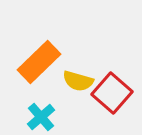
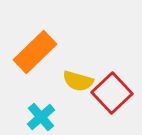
orange rectangle: moved 4 px left, 10 px up
red square: rotated 6 degrees clockwise
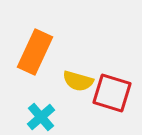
orange rectangle: rotated 21 degrees counterclockwise
red square: rotated 30 degrees counterclockwise
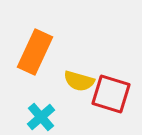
yellow semicircle: moved 1 px right
red square: moved 1 px left, 1 px down
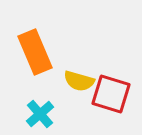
orange rectangle: rotated 48 degrees counterclockwise
cyan cross: moved 1 px left, 3 px up
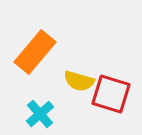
orange rectangle: rotated 63 degrees clockwise
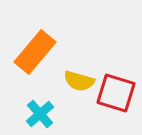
red square: moved 5 px right, 1 px up
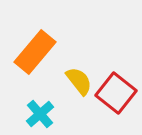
yellow semicircle: rotated 144 degrees counterclockwise
red square: rotated 21 degrees clockwise
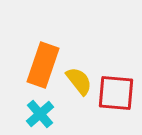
orange rectangle: moved 8 px right, 13 px down; rotated 21 degrees counterclockwise
red square: rotated 33 degrees counterclockwise
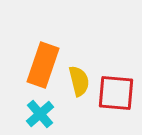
yellow semicircle: rotated 24 degrees clockwise
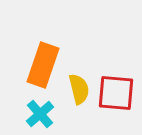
yellow semicircle: moved 8 px down
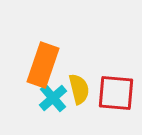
cyan cross: moved 13 px right, 16 px up
